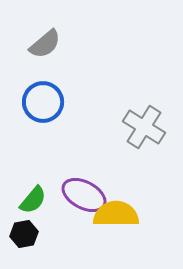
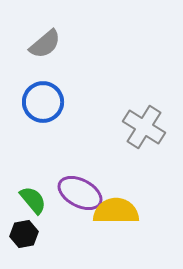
purple ellipse: moved 4 px left, 2 px up
green semicircle: rotated 80 degrees counterclockwise
yellow semicircle: moved 3 px up
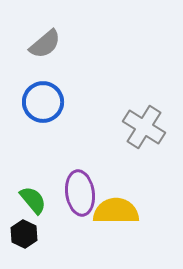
purple ellipse: rotated 54 degrees clockwise
black hexagon: rotated 24 degrees counterclockwise
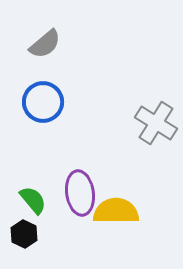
gray cross: moved 12 px right, 4 px up
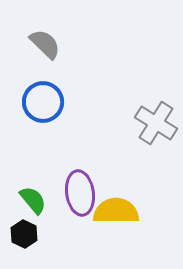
gray semicircle: rotated 96 degrees counterclockwise
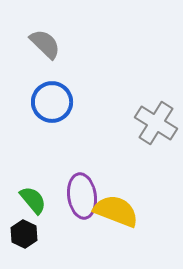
blue circle: moved 9 px right
purple ellipse: moved 2 px right, 3 px down
yellow semicircle: rotated 21 degrees clockwise
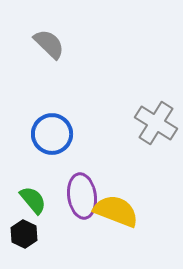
gray semicircle: moved 4 px right
blue circle: moved 32 px down
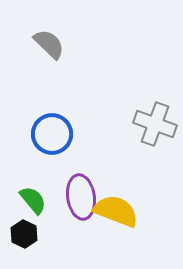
gray cross: moved 1 px left, 1 px down; rotated 12 degrees counterclockwise
purple ellipse: moved 1 px left, 1 px down
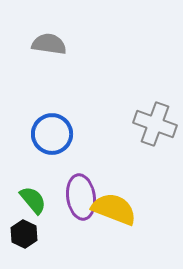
gray semicircle: rotated 36 degrees counterclockwise
yellow semicircle: moved 2 px left, 2 px up
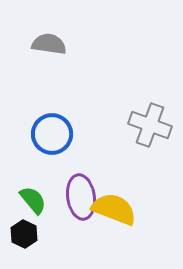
gray cross: moved 5 px left, 1 px down
